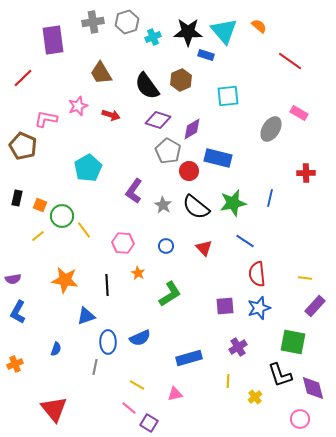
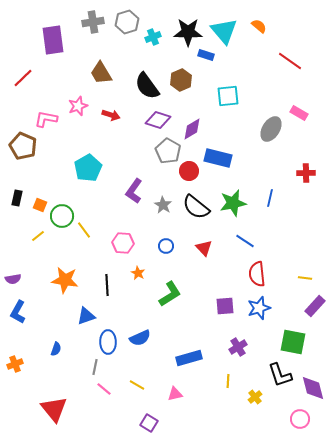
pink line at (129, 408): moved 25 px left, 19 px up
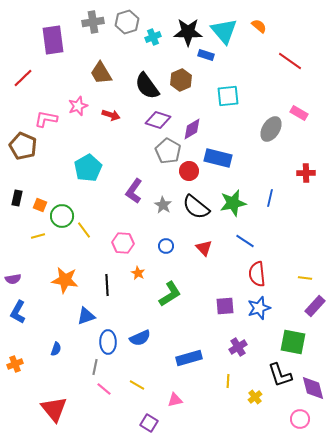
yellow line at (38, 236): rotated 24 degrees clockwise
pink triangle at (175, 394): moved 6 px down
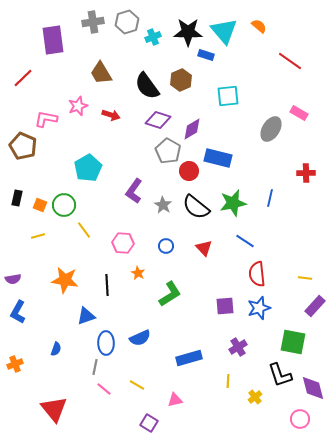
green circle at (62, 216): moved 2 px right, 11 px up
blue ellipse at (108, 342): moved 2 px left, 1 px down
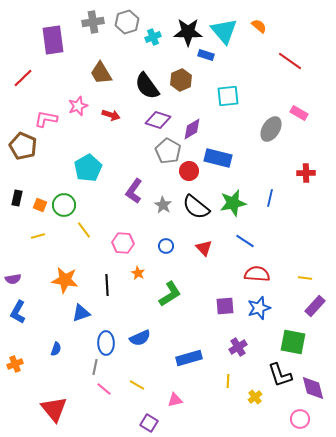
red semicircle at (257, 274): rotated 100 degrees clockwise
blue triangle at (86, 316): moved 5 px left, 3 px up
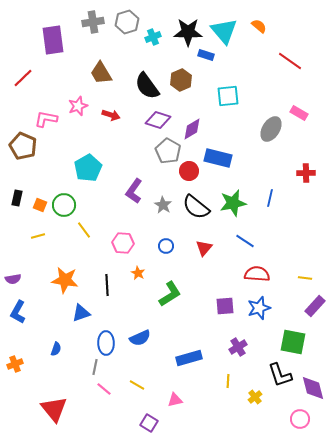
red triangle at (204, 248): rotated 24 degrees clockwise
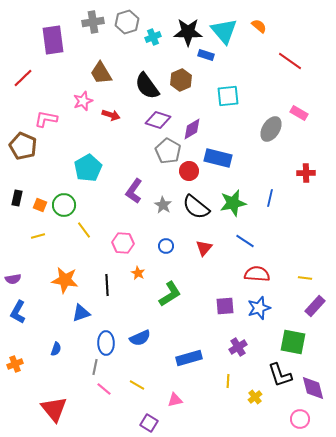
pink star at (78, 106): moved 5 px right, 5 px up
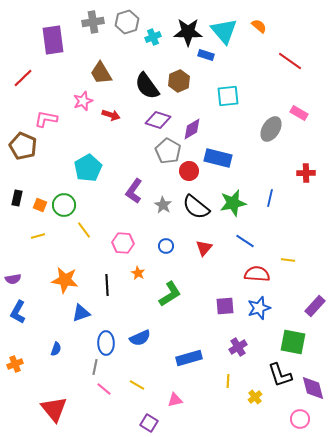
brown hexagon at (181, 80): moved 2 px left, 1 px down
yellow line at (305, 278): moved 17 px left, 18 px up
